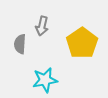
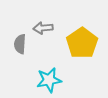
gray arrow: moved 1 px right, 2 px down; rotated 72 degrees clockwise
cyan star: moved 4 px right
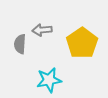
gray arrow: moved 1 px left, 2 px down
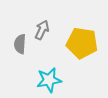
gray arrow: rotated 120 degrees clockwise
yellow pentagon: rotated 28 degrees counterclockwise
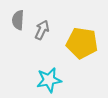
gray semicircle: moved 2 px left, 24 px up
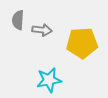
gray arrow: rotated 72 degrees clockwise
yellow pentagon: rotated 12 degrees counterclockwise
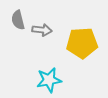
gray semicircle: rotated 18 degrees counterclockwise
